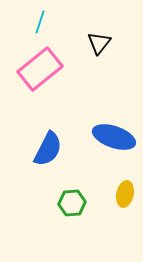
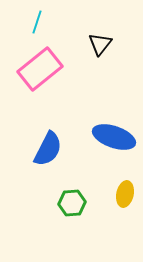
cyan line: moved 3 px left
black triangle: moved 1 px right, 1 px down
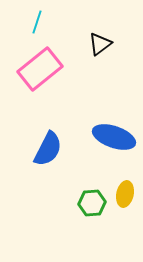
black triangle: rotated 15 degrees clockwise
green hexagon: moved 20 px right
